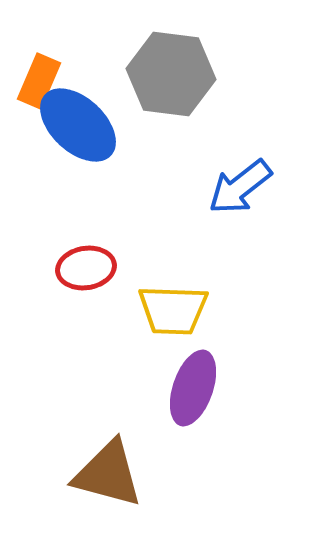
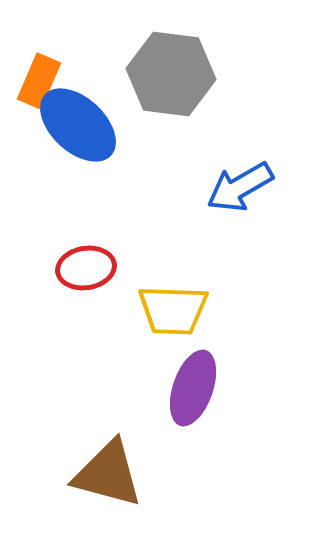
blue arrow: rotated 8 degrees clockwise
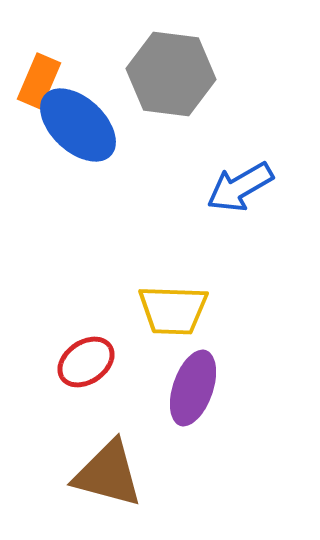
red ellipse: moved 94 px down; rotated 26 degrees counterclockwise
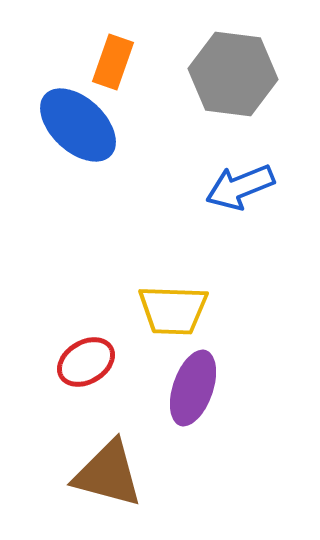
gray hexagon: moved 62 px right
orange rectangle: moved 74 px right, 19 px up; rotated 4 degrees counterclockwise
blue arrow: rotated 8 degrees clockwise
red ellipse: rotated 4 degrees clockwise
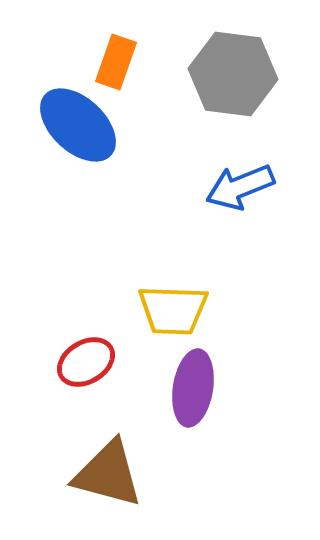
orange rectangle: moved 3 px right
purple ellipse: rotated 10 degrees counterclockwise
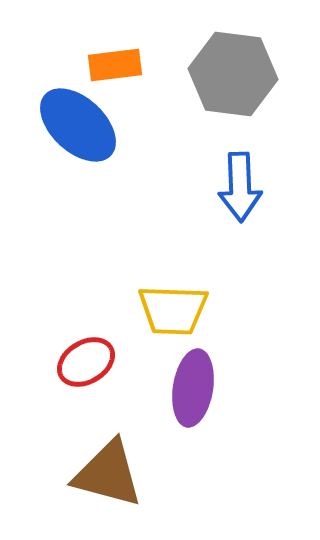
orange rectangle: moved 1 px left, 3 px down; rotated 64 degrees clockwise
blue arrow: rotated 70 degrees counterclockwise
